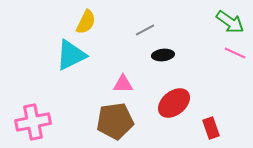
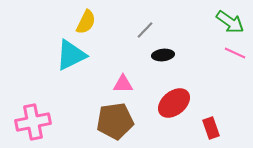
gray line: rotated 18 degrees counterclockwise
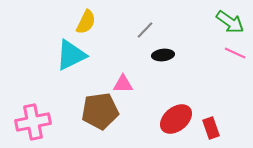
red ellipse: moved 2 px right, 16 px down
brown pentagon: moved 15 px left, 10 px up
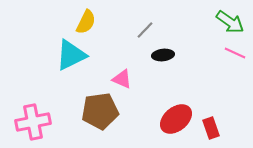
pink triangle: moved 1 px left, 5 px up; rotated 25 degrees clockwise
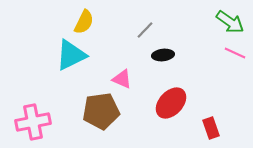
yellow semicircle: moved 2 px left
brown pentagon: moved 1 px right
red ellipse: moved 5 px left, 16 px up; rotated 8 degrees counterclockwise
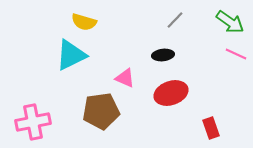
yellow semicircle: rotated 80 degrees clockwise
gray line: moved 30 px right, 10 px up
pink line: moved 1 px right, 1 px down
pink triangle: moved 3 px right, 1 px up
red ellipse: moved 10 px up; rotated 28 degrees clockwise
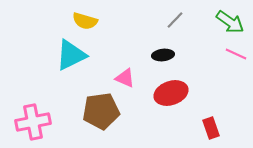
yellow semicircle: moved 1 px right, 1 px up
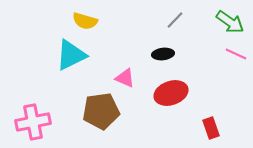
black ellipse: moved 1 px up
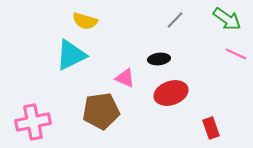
green arrow: moved 3 px left, 3 px up
black ellipse: moved 4 px left, 5 px down
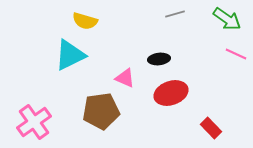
gray line: moved 6 px up; rotated 30 degrees clockwise
cyan triangle: moved 1 px left
pink cross: moved 1 px right; rotated 24 degrees counterclockwise
red rectangle: rotated 25 degrees counterclockwise
